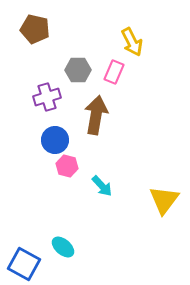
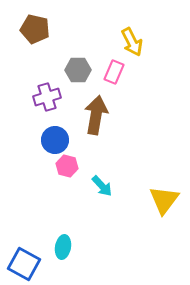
cyan ellipse: rotated 60 degrees clockwise
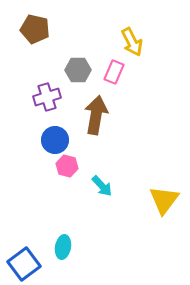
blue square: rotated 24 degrees clockwise
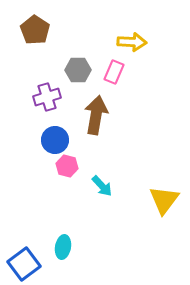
brown pentagon: moved 1 px down; rotated 20 degrees clockwise
yellow arrow: rotated 60 degrees counterclockwise
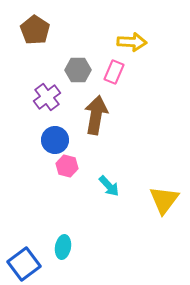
purple cross: rotated 20 degrees counterclockwise
cyan arrow: moved 7 px right
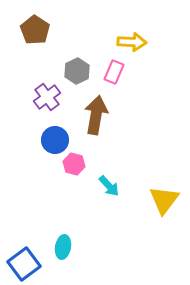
gray hexagon: moved 1 px left, 1 px down; rotated 25 degrees counterclockwise
pink hexagon: moved 7 px right, 2 px up
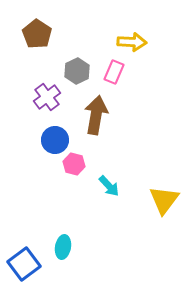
brown pentagon: moved 2 px right, 4 px down
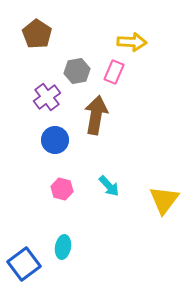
gray hexagon: rotated 15 degrees clockwise
pink hexagon: moved 12 px left, 25 px down
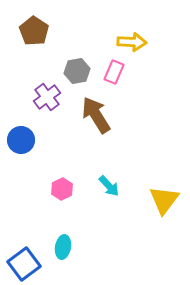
brown pentagon: moved 3 px left, 3 px up
brown arrow: rotated 42 degrees counterclockwise
blue circle: moved 34 px left
pink hexagon: rotated 20 degrees clockwise
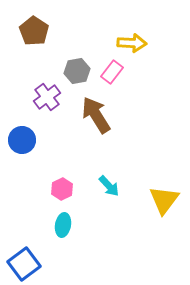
yellow arrow: moved 1 px down
pink rectangle: moved 2 px left; rotated 15 degrees clockwise
blue circle: moved 1 px right
cyan ellipse: moved 22 px up
